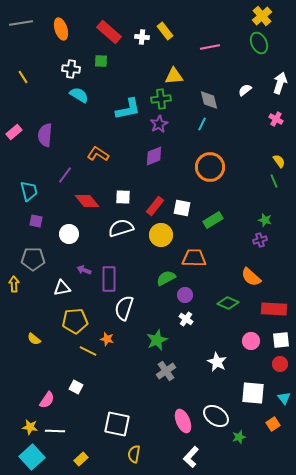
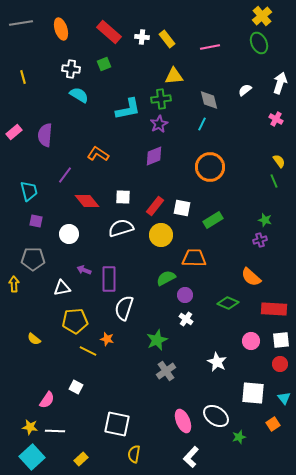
yellow rectangle at (165, 31): moved 2 px right, 8 px down
green square at (101, 61): moved 3 px right, 3 px down; rotated 24 degrees counterclockwise
yellow line at (23, 77): rotated 16 degrees clockwise
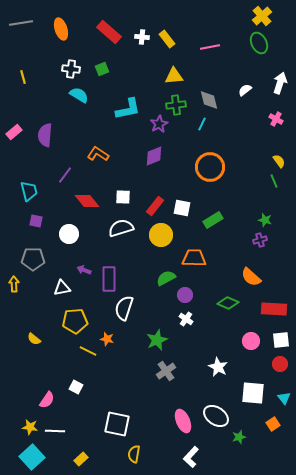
green square at (104, 64): moved 2 px left, 5 px down
green cross at (161, 99): moved 15 px right, 6 px down
white star at (217, 362): moved 1 px right, 5 px down
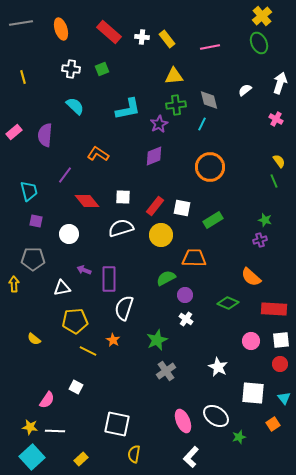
cyan semicircle at (79, 95): moved 4 px left, 11 px down; rotated 12 degrees clockwise
orange star at (107, 339): moved 6 px right, 1 px down; rotated 16 degrees clockwise
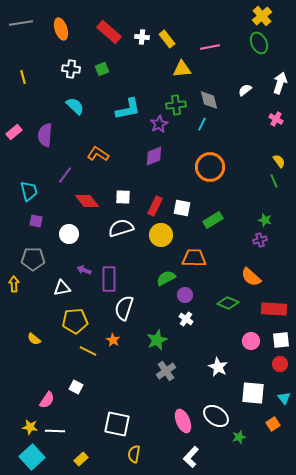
yellow triangle at (174, 76): moved 8 px right, 7 px up
red rectangle at (155, 206): rotated 12 degrees counterclockwise
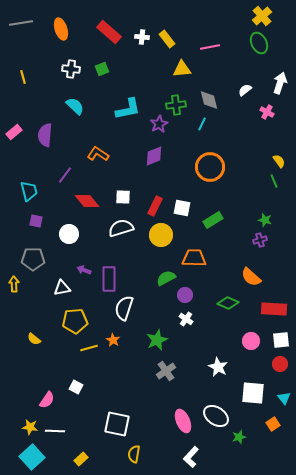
pink cross at (276, 119): moved 9 px left, 7 px up
yellow line at (88, 351): moved 1 px right, 3 px up; rotated 42 degrees counterclockwise
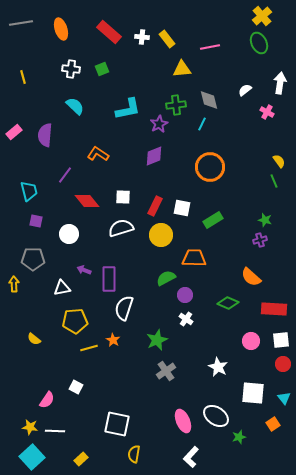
white arrow at (280, 83): rotated 10 degrees counterclockwise
red circle at (280, 364): moved 3 px right
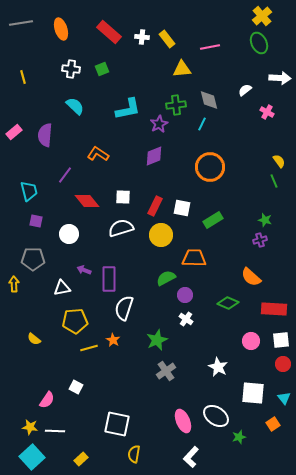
white arrow at (280, 83): moved 5 px up; rotated 85 degrees clockwise
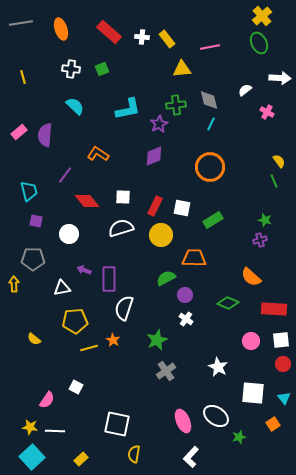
cyan line at (202, 124): moved 9 px right
pink rectangle at (14, 132): moved 5 px right
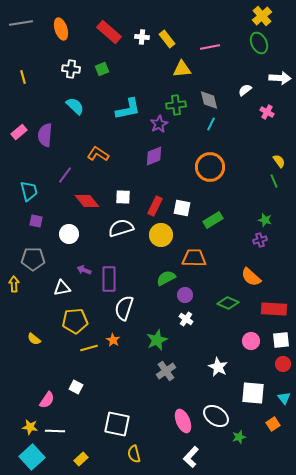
yellow semicircle at (134, 454): rotated 24 degrees counterclockwise
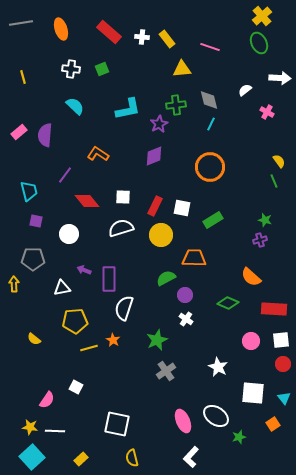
pink line at (210, 47): rotated 30 degrees clockwise
yellow semicircle at (134, 454): moved 2 px left, 4 px down
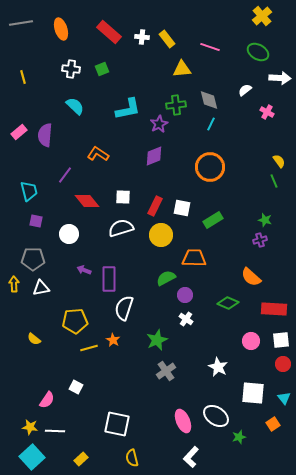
green ellipse at (259, 43): moved 1 px left, 9 px down; rotated 35 degrees counterclockwise
white triangle at (62, 288): moved 21 px left
